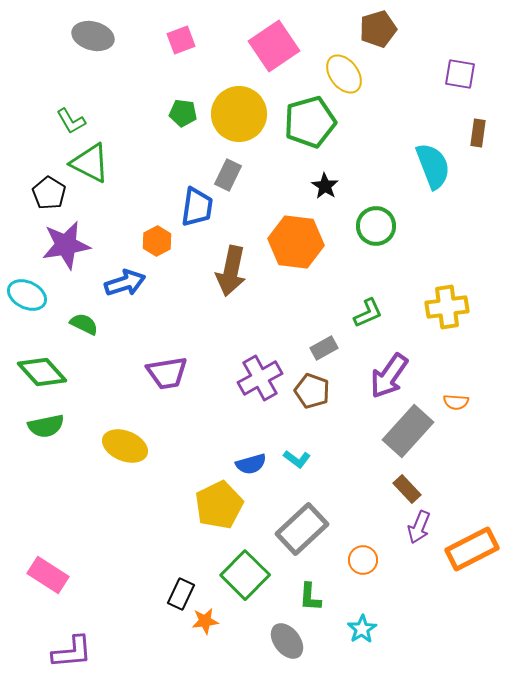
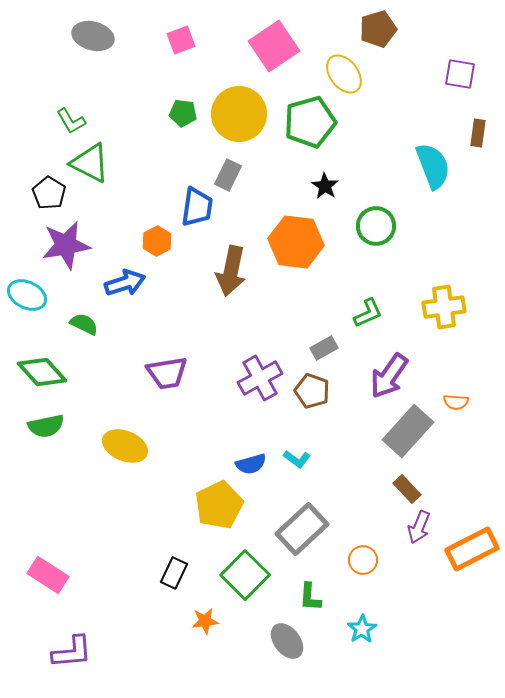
yellow cross at (447, 307): moved 3 px left
black rectangle at (181, 594): moved 7 px left, 21 px up
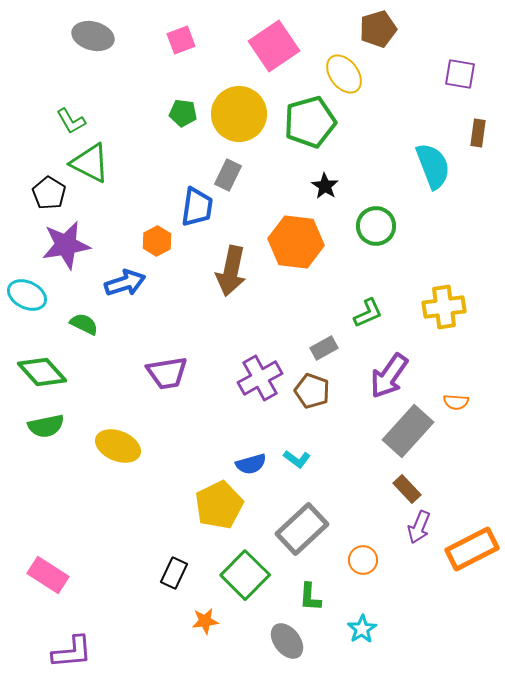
yellow ellipse at (125, 446): moved 7 px left
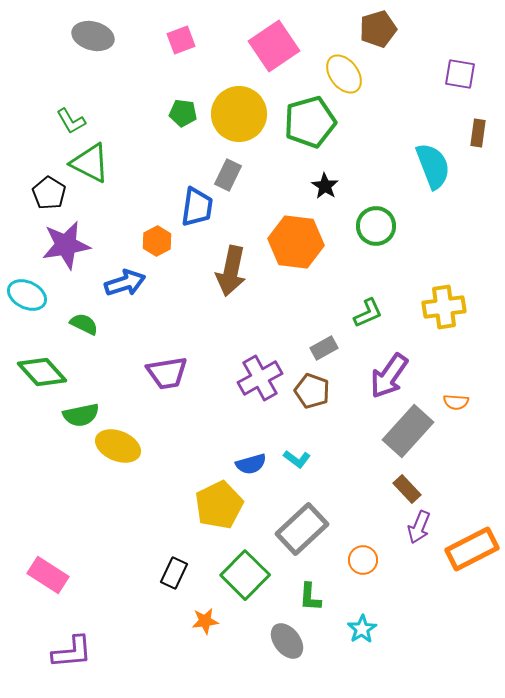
green semicircle at (46, 426): moved 35 px right, 11 px up
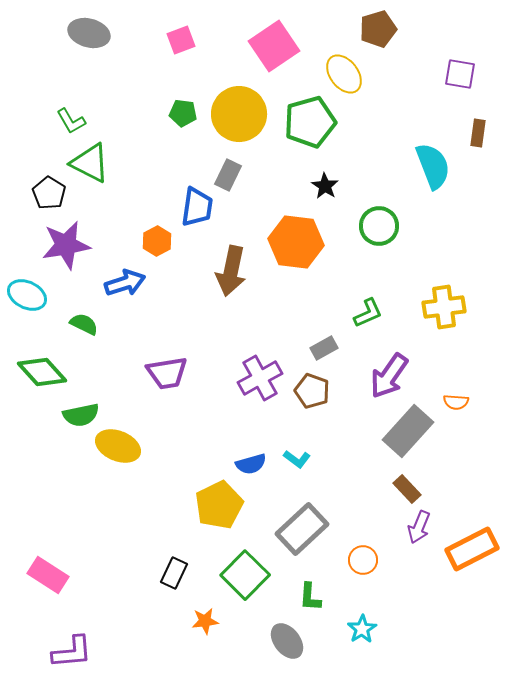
gray ellipse at (93, 36): moved 4 px left, 3 px up
green circle at (376, 226): moved 3 px right
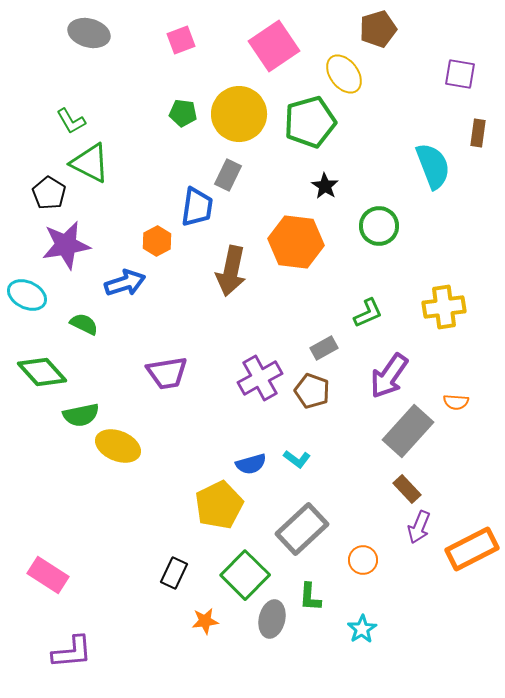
gray ellipse at (287, 641): moved 15 px left, 22 px up; rotated 51 degrees clockwise
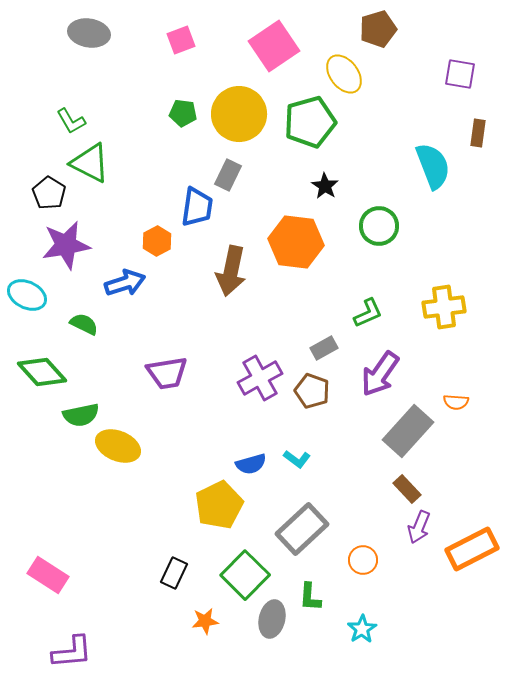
gray ellipse at (89, 33): rotated 6 degrees counterclockwise
purple arrow at (389, 376): moved 9 px left, 2 px up
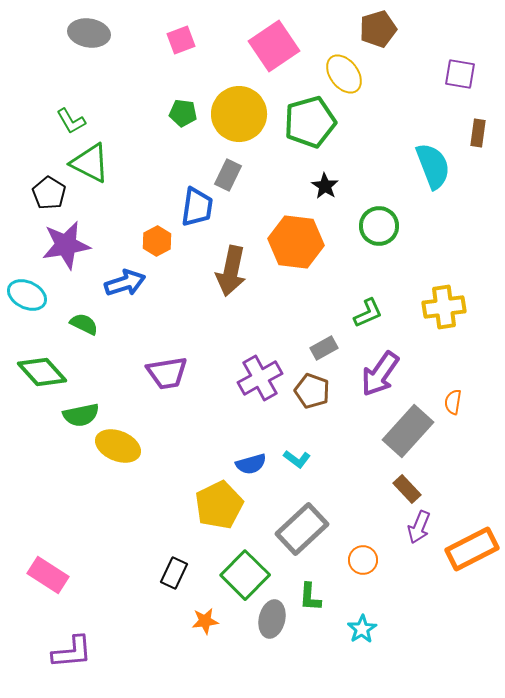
orange semicircle at (456, 402): moved 3 px left; rotated 95 degrees clockwise
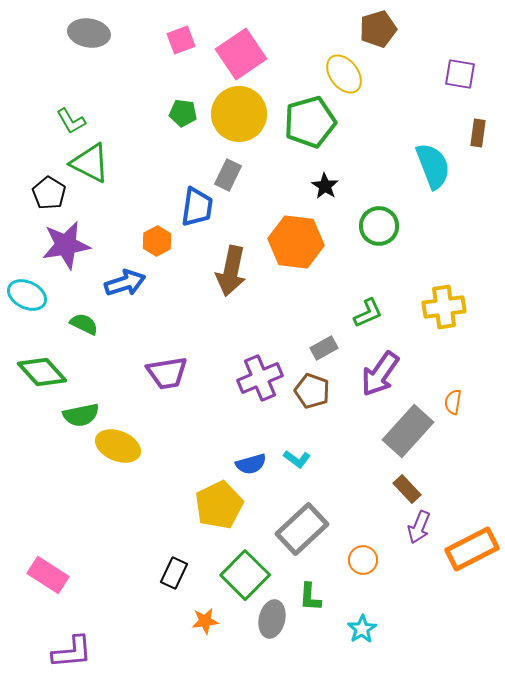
pink square at (274, 46): moved 33 px left, 8 px down
purple cross at (260, 378): rotated 6 degrees clockwise
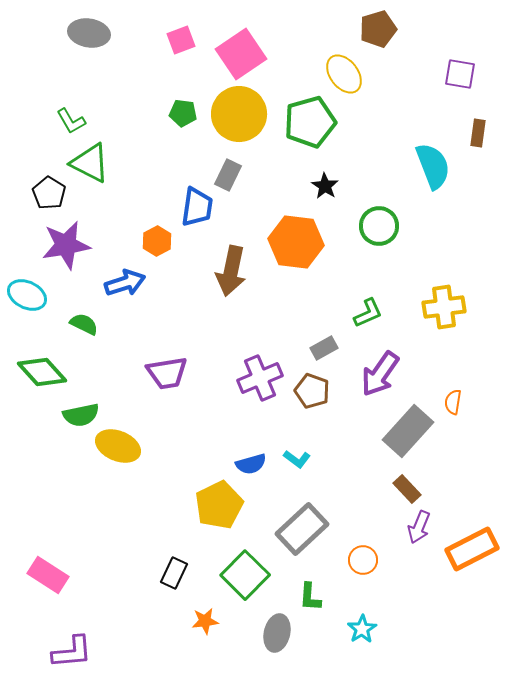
gray ellipse at (272, 619): moved 5 px right, 14 px down
